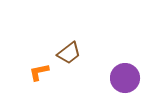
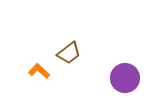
orange L-shape: moved 1 px up; rotated 55 degrees clockwise
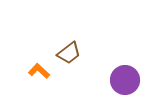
purple circle: moved 2 px down
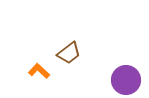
purple circle: moved 1 px right
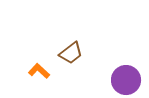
brown trapezoid: moved 2 px right
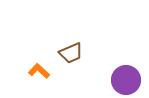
brown trapezoid: rotated 15 degrees clockwise
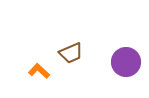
purple circle: moved 18 px up
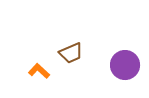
purple circle: moved 1 px left, 3 px down
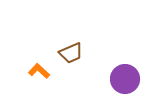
purple circle: moved 14 px down
